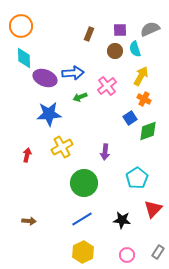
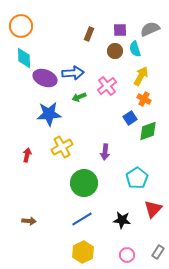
green arrow: moved 1 px left
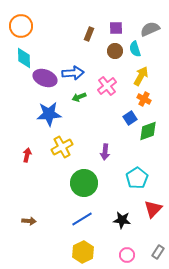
purple square: moved 4 px left, 2 px up
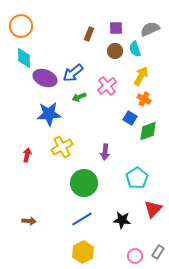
blue arrow: rotated 145 degrees clockwise
blue square: rotated 24 degrees counterclockwise
pink circle: moved 8 px right, 1 px down
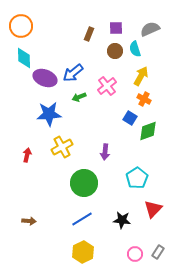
pink circle: moved 2 px up
